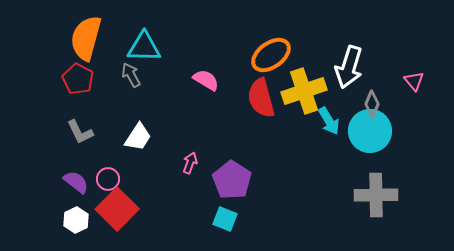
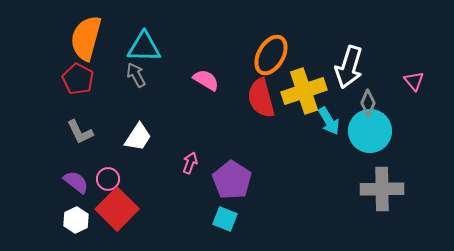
orange ellipse: rotated 24 degrees counterclockwise
gray arrow: moved 5 px right
gray diamond: moved 4 px left, 1 px up
gray cross: moved 6 px right, 6 px up
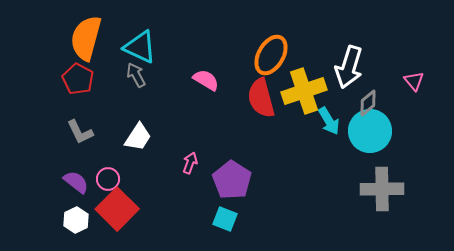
cyan triangle: moved 4 px left; rotated 24 degrees clockwise
gray diamond: rotated 28 degrees clockwise
